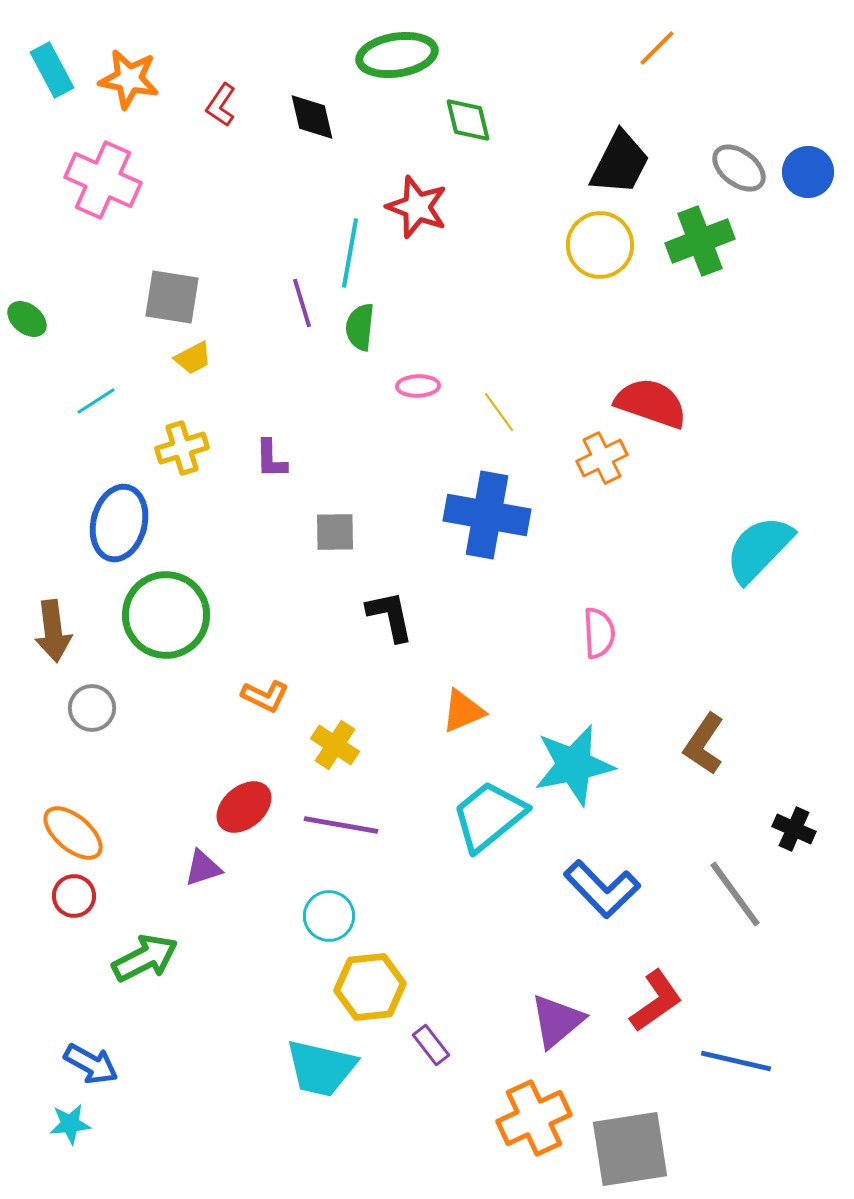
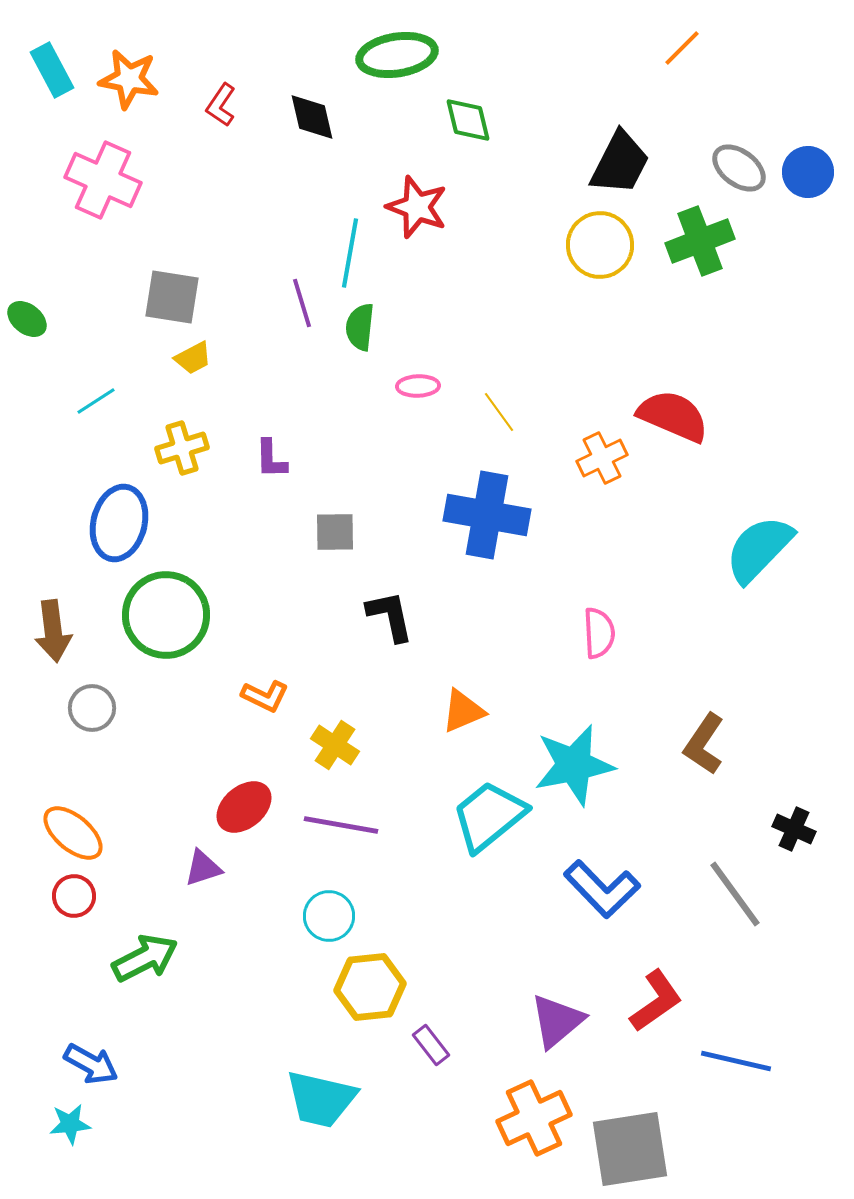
orange line at (657, 48): moved 25 px right
red semicircle at (651, 403): moved 22 px right, 13 px down; rotated 4 degrees clockwise
cyan trapezoid at (321, 1068): moved 31 px down
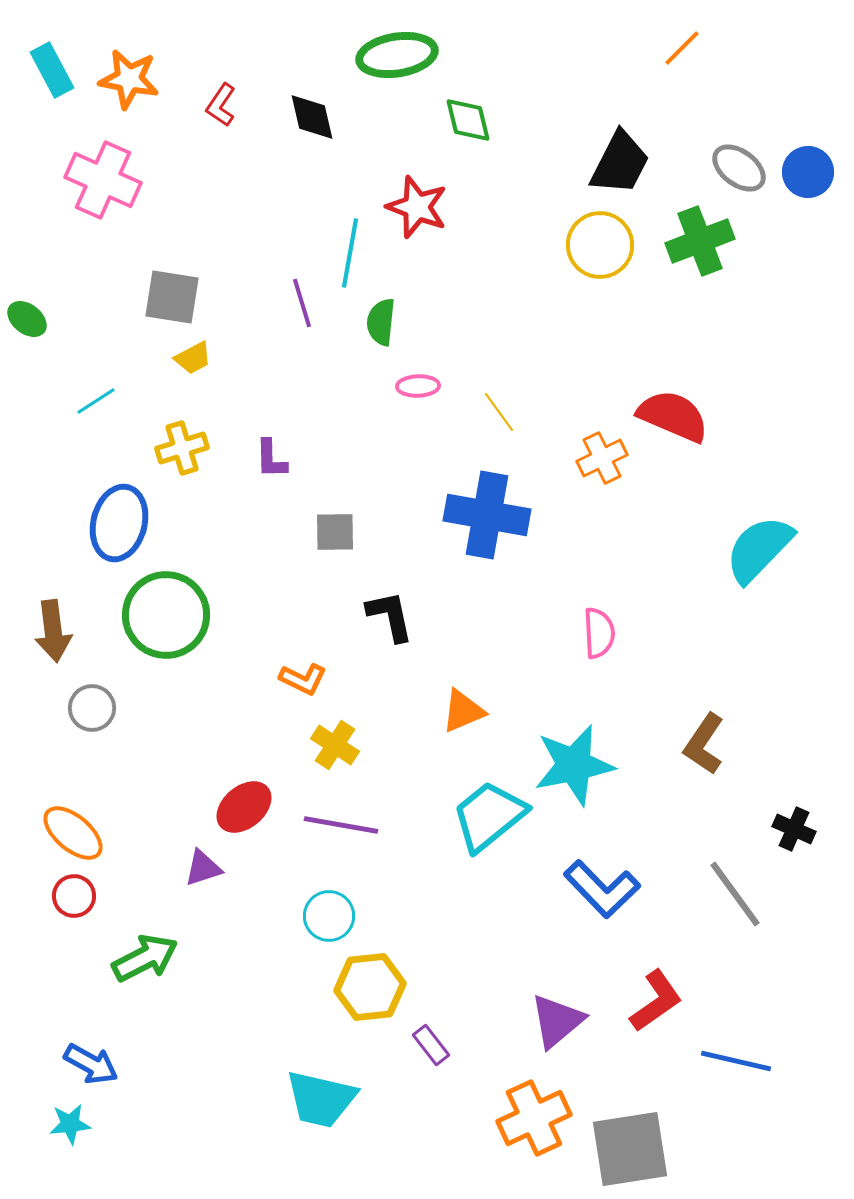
green semicircle at (360, 327): moved 21 px right, 5 px up
orange L-shape at (265, 696): moved 38 px right, 17 px up
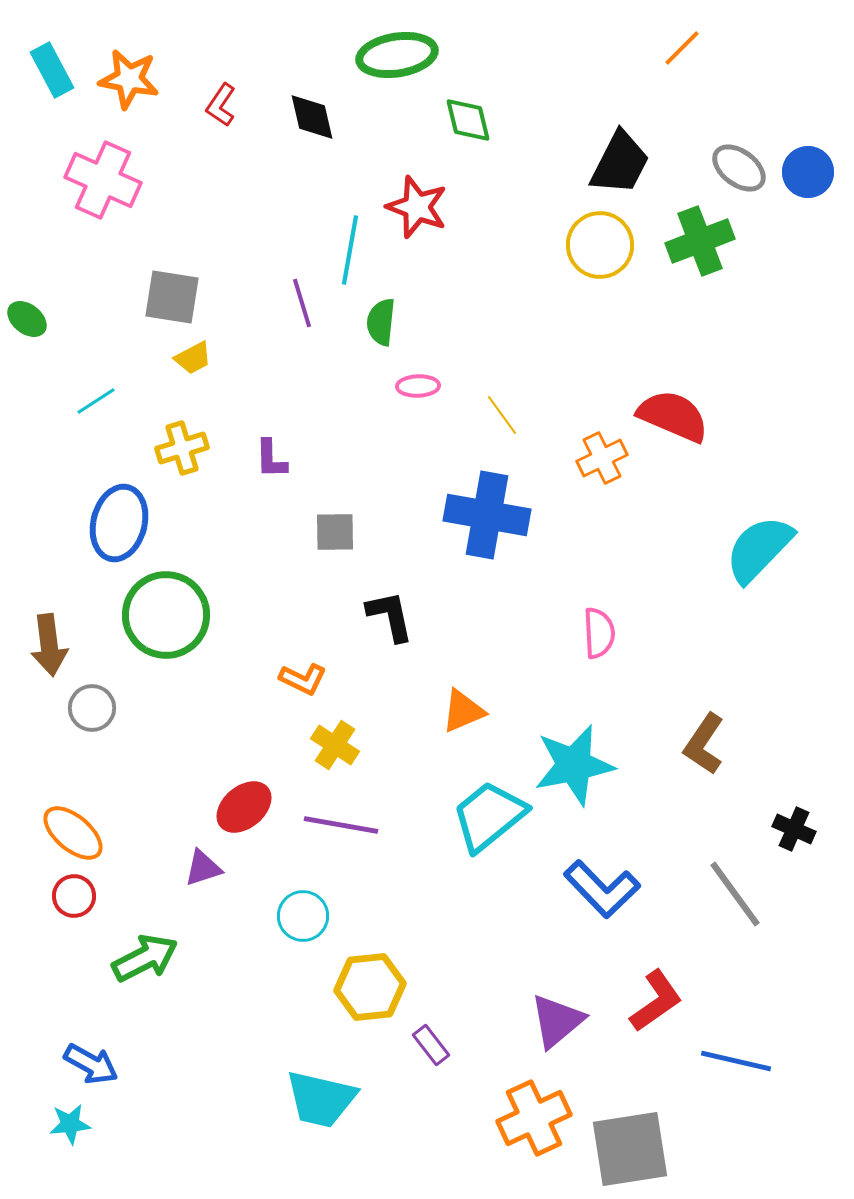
cyan line at (350, 253): moved 3 px up
yellow line at (499, 412): moved 3 px right, 3 px down
brown arrow at (53, 631): moved 4 px left, 14 px down
cyan circle at (329, 916): moved 26 px left
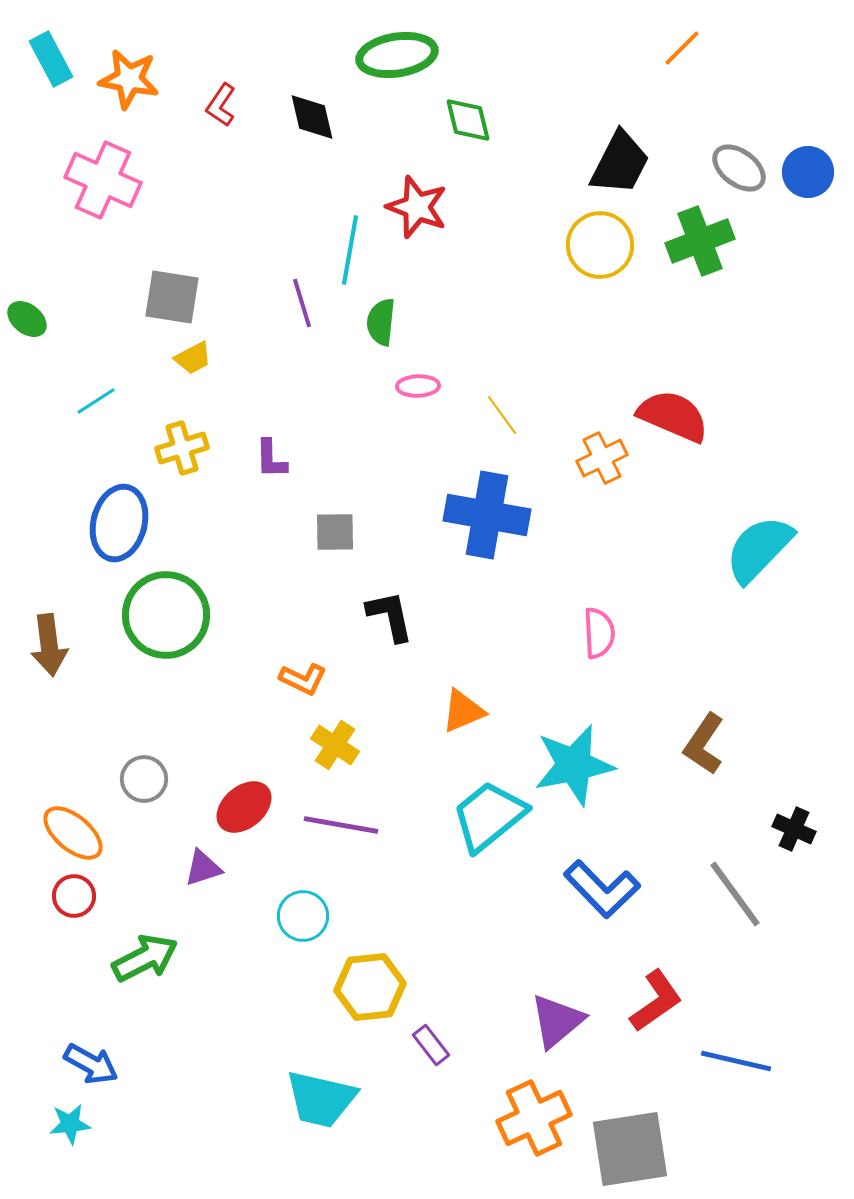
cyan rectangle at (52, 70): moved 1 px left, 11 px up
gray circle at (92, 708): moved 52 px right, 71 px down
